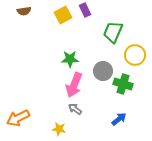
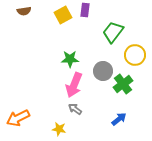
purple rectangle: rotated 32 degrees clockwise
green trapezoid: rotated 15 degrees clockwise
green cross: rotated 36 degrees clockwise
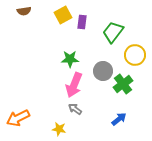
purple rectangle: moved 3 px left, 12 px down
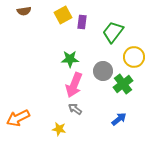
yellow circle: moved 1 px left, 2 px down
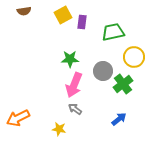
green trapezoid: rotated 40 degrees clockwise
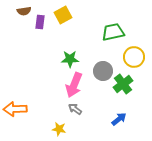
purple rectangle: moved 42 px left
orange arrow: moved 3 px left, 9 px up; rotated 25 degrees clockwise
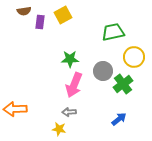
gray arrow: moved 6 px left, 3 px down; rotated 40 degrees counterclockwise
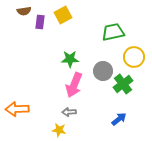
orange arrow: moved 2 px right
yellow star: moved 1 px down
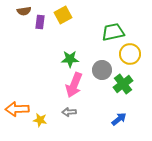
yellow circle: moved 4 px left, 3 px up
gray circle: moved 1 px left, 1 px up
yellow star: moved 19 px left, 10 px up
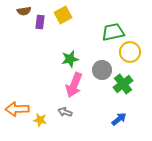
yellow circle: moved 2 px up
green star: rotated 12 degrees counterclockwise
gray arrow: moved 4 px left; rotated 24 degrees clockwise
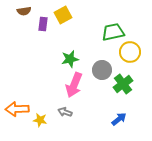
purple rectangle: moved 3 px right, 2 px down
